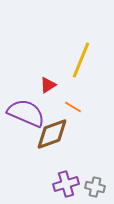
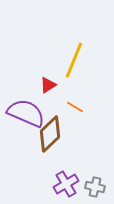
yellow line: moved 7 px left
orange line: moved 2 px right
brown diamond: moved 2 px left; rotated 24 degrees counterclockwise
purple cross: rotated 15 degrees counterclockwise
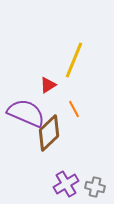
orange line: moved 1 px left, 2 px down; rotated 30 degrees clockwise
brown diamond: moved 1 px left, 1 px up
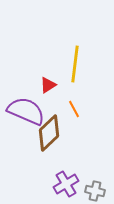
yellow line: moved 1 px right, 4 px down; rotated 15 degrees counterclockwise
purple semicircle: moved 2 px up
gray cross: moved 4 px down
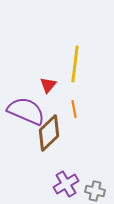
red triangle: rotated 18 degrees counterclockwise
orange line: rotated 18 degrees clockwise
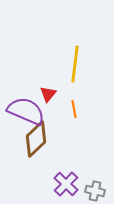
red triangle: moved 9 px down
brown diamond: moved 13 px left, 6 px down
purple cross: rotated 15 degrees counterclockwise
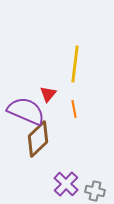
brown diamond: moved 2 px right
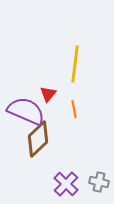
gray cross: moved 4 px right, 9 px up
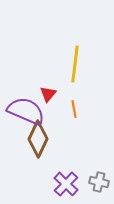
brown diamond: rotated 21 degrees counterclockwise
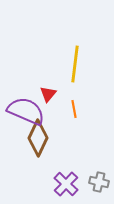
brown diamond: moved 1 px up
